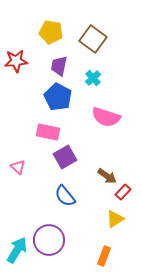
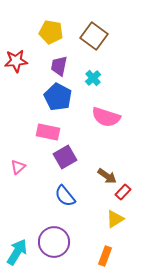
brown square: moved 1 px right, 3 px up
pink triangle: rotated 35 degrees clockwise
purple circle: moved 5 px right, 2 px down
cyan arrow: moved 2 px down
orange rectangle: moved 1 px right
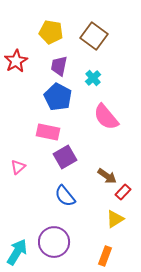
red star: rotated 25 degrees counterclockwise
pink semicircle: rotated 32 degrees clockwise
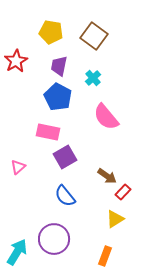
purple circle: moved 3 px up
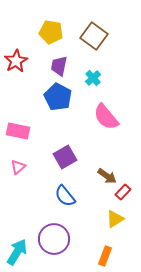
pink rectangle: moved 30 px left, 1 px up
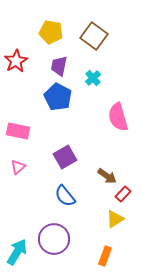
pink semicircle: moved 12 px right; rotated 24 degrees clockwise
red rectangle: moved 2 px down
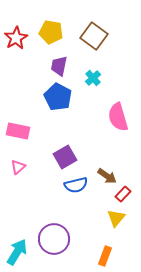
red star: moved 23 px up
blue semicircle: moved 11 px right, 11 px up; rotated 65 degrees counterclockwise
yellow triangle: moved 1 px right, 1 px up; rotated 18 degrees counterclockwise
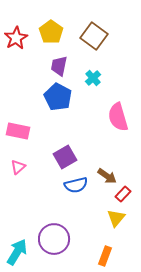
yellow pentagon: rotated 25 degrees clockwise
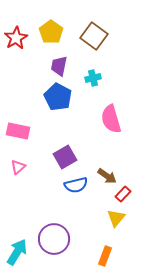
cyan cross: rotated 28 degrees clockwise
pink semicircle: moved 7 px left, 2 px down
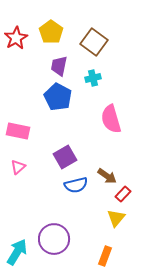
brown square: moved 6 px down
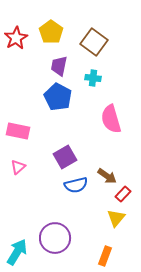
cyan cross: rotated 21 degrees clockwise
purple circle: moved 1 px right, 1 px up
